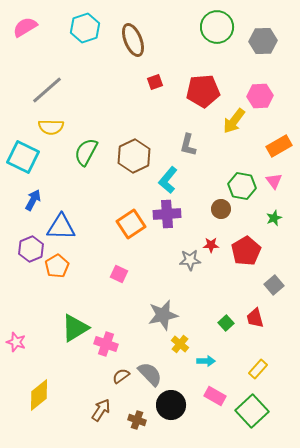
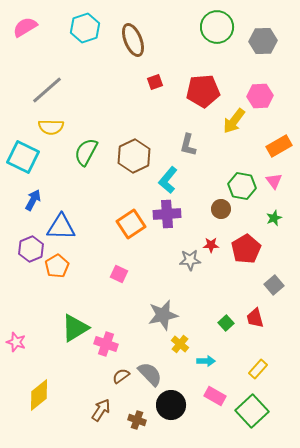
red pentagon at (246, 251): moved 2 px up
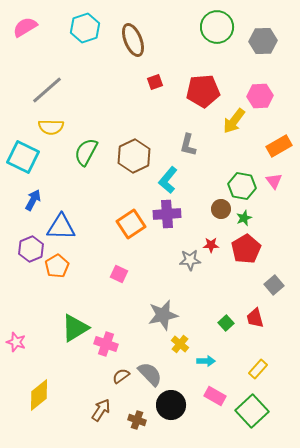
green star at (274, 218): moved 30 px left
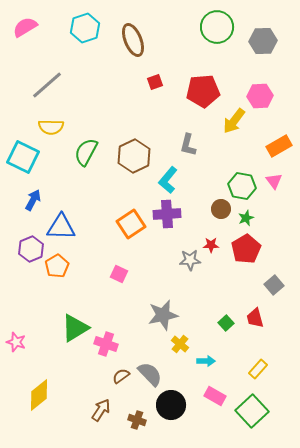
gray line at (47, 90): moved 5 px up
green star at (244, 218): moved 2 px right
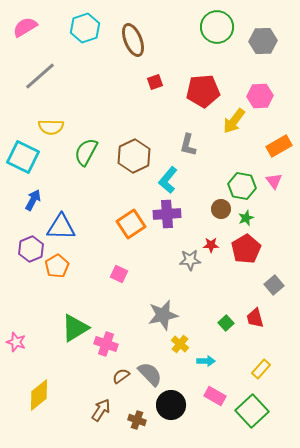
gray line at (47, 85): moved 7 px left, 9 px up
yellow rectangle at (258, 369): moved 3 px right
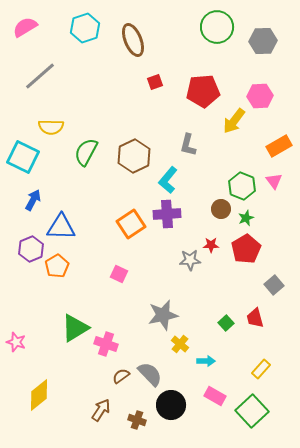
green hexagon at (242, 186): rotated 12 degrees clockwise
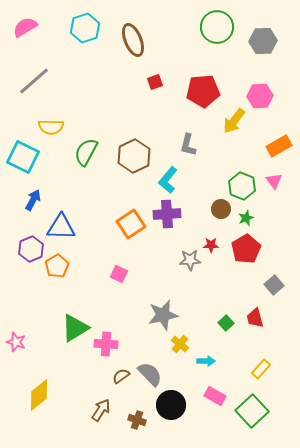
gray line at (40, 76): moved 6 px left, 5 px down
pink cross at (106, 344): rotated 15 degrees counterclockwise
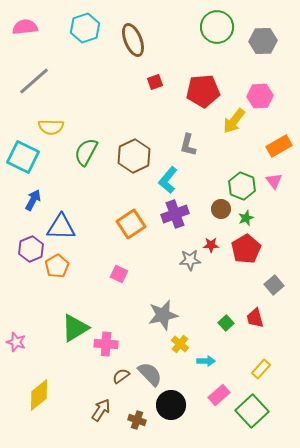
pink semicircle at (25, 27): rotated 25 degrees clockwise
purple cross at (167, 214): moved 8 px right; rotated 16 degrees counterclockwise
pink rectangle at (215, 396): moved 4 px right, 1 px up; rotated 70 degrees counterclockwise
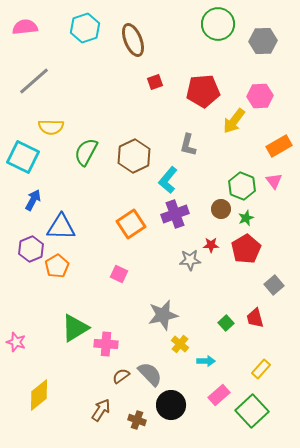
green circle at (217, 27): moved 1 px right, 3 px up
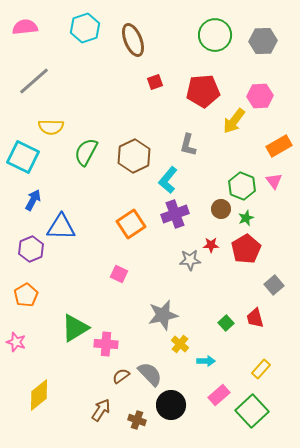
green circle at (218, 24): moved 3 px left, 11 px down
orange pentagon at (57, 266): moved 31 px left, 29 px down
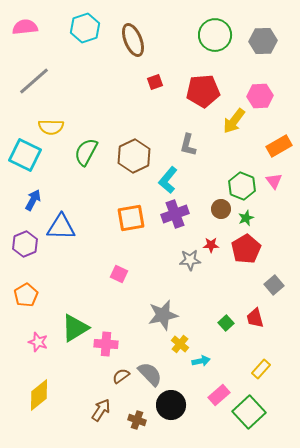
cyan square at (23, 157): moved 2 px right, 2 px up
orange square at (131, 224): moved 6 px up; rotated 24 degrees clockwise
purple hexagon at (31, 249): moved 6 px left, 5 px up
pink star at (16, 342): moved 22 px right
cyan arrow at (206, 361): moved 5 px left; rotated 12 degrees counterclockwise
green square at (252, 411): moved 3 px left, 1 px down
